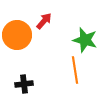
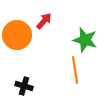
black cross: moved 2 px down; rotated 24 degrees clockwise
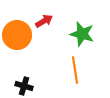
red arrow: rotated 18 degrees clockwise
green star: moved 3 px left, 6 px up
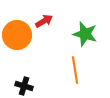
green star: moved 3 px right
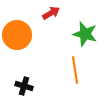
red arrow: moved 7 px right, 8 px up
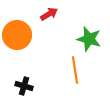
red arrow: moved 2 px left, 1 px down
green star: moved 4 px right, 5 px down
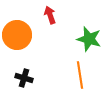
red arrow: moved 1 px right, 1 px down; rotated 78 degrees counterclockwise
orange line: moved 5 px right, 5 px down
black cross: moved 8 px up
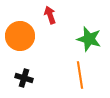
orange circle: moved 3 px right, 1 px down
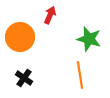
red arrow: rotated 42 degrees clockwise
orange circle: moved 1 px down
black cross: rotated 18 degrees clockwise
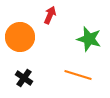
orange line: moved 2 px left; rotated 64 degrees counterclockwise
